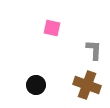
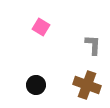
pink square: moved 11 px left, 1 px up; rotated 18 degrees clockwise
gray L-shape: moved 1 px left, 5 px up
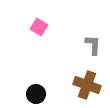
pink square: moved 2 px left
black circle: moved 9 px down
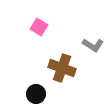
gray L-shape: rotated 120 degrees clockwise
brown cross: moved 25 px left, 17 px up
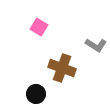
gray L-shape: moved 3 px right
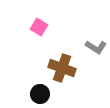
gray L-shape: moved 2 px down
black circle: moved 4 px right
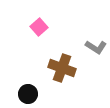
pink square: rotated 18 degrees clockwise
black circle: moved 12 px left
